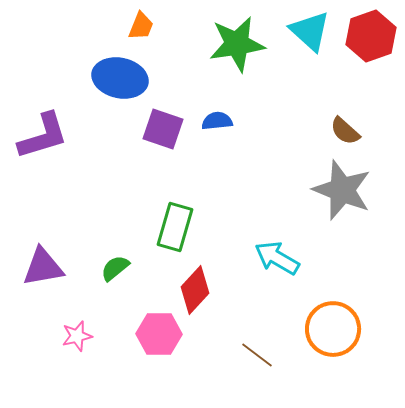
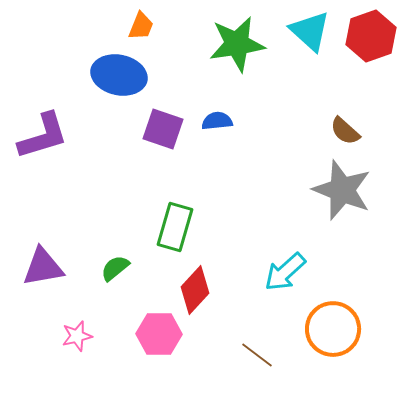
blue ellipse: moved 1 px left, 3 px up
cyan arrow: moved 8 px right, 14 px down; rotated 72 degrees counterclockwise
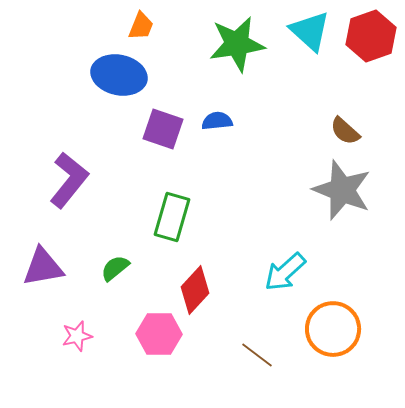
purple L-shape: moved 26 px right, 44 px down; rotated 34 degrees counterclockwise
green rectangle: moved 3 px left, 10 px up
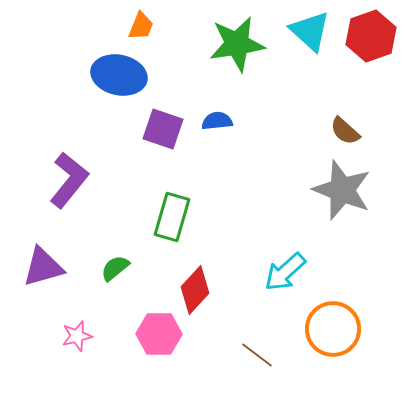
purple triangle: rotated 6 degrees counterclockwise
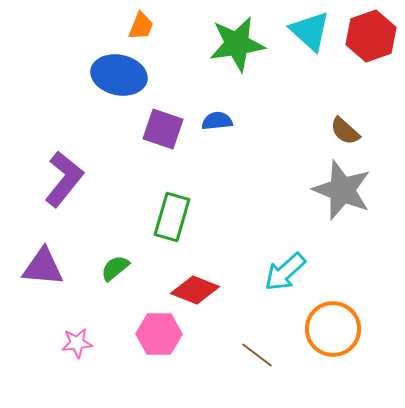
purple L-shape: moved 5 px left, 1 px up
purple triangle: rotated 21 degrees clockwise
red diamond: rotated 69 degrees clockwise
pink star: moved 7 px down; rotated 8 degrees clockwise
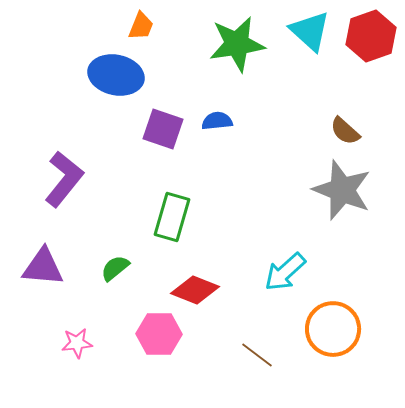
blue ellipse: moved 3 px left
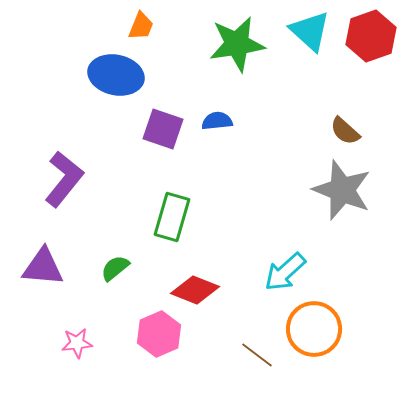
orange circle: moved 19 px left
pink hexagon: rotated 24 degrees counterclockwise
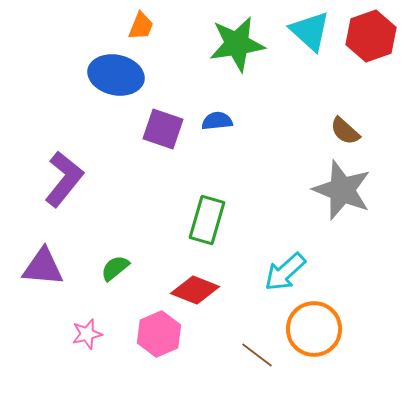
green rectangle: moved 35 px right, 3 px down
pink star: moved 10 px right, 9 px up; rotated 8 degrees counterclockwise
